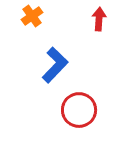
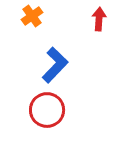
red circle: moved 32 px left
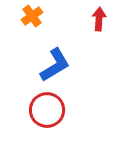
blue L-shape: rotated 15 degrees clockwise
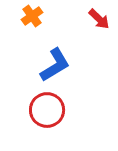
red arrow: rotated 130 degrees clockwise
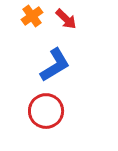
red arrow: moved 33 px left
red circle: moved 1 px left, 1 px down
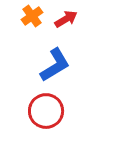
red arrow: rotated 75 degrees counterclockwise
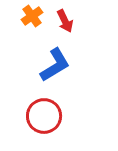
red arrow: moved 1 px left, 2 px down; rotated 95 degrees clockwise
red circle: moved 2 px left, 5 px down
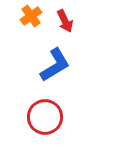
orange cross: moved 1 px left
red circle: moved 1 px right, 1 px down
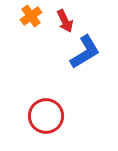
blue L-shape: moved 30 px right, 13 px up
red circle: moved 1 px right, 1 px up
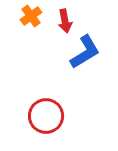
red arrow: rotated 15 degrees clockwise
